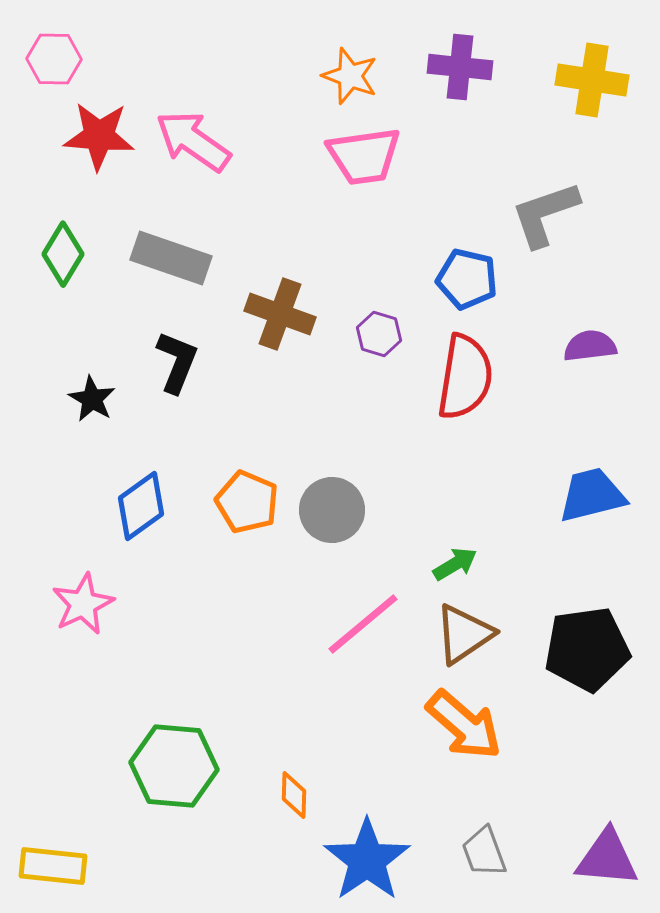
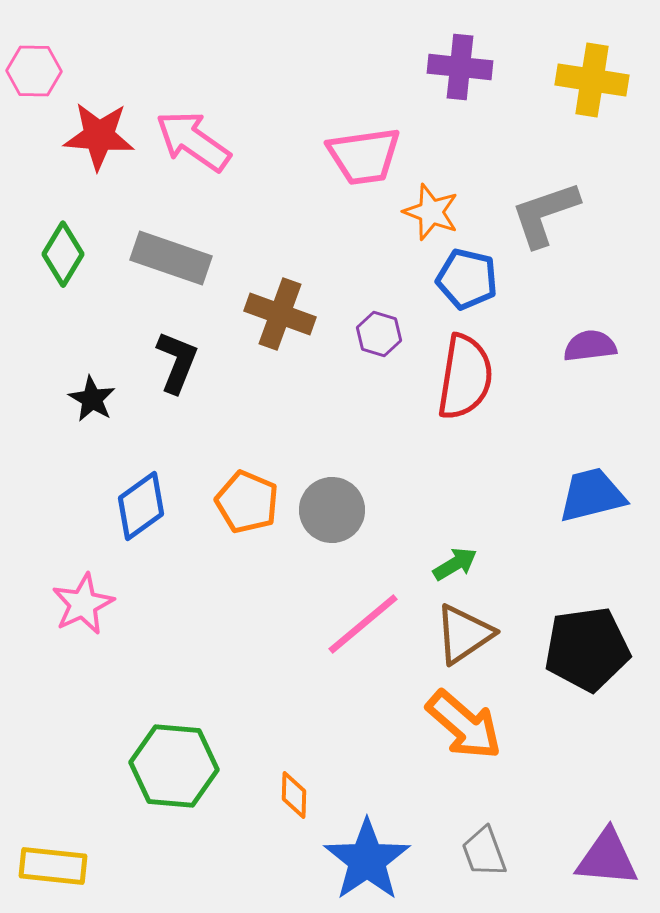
pink hexagon: moved 20 px left, 12 px down
orange star: moved 81 px right, 136 px down
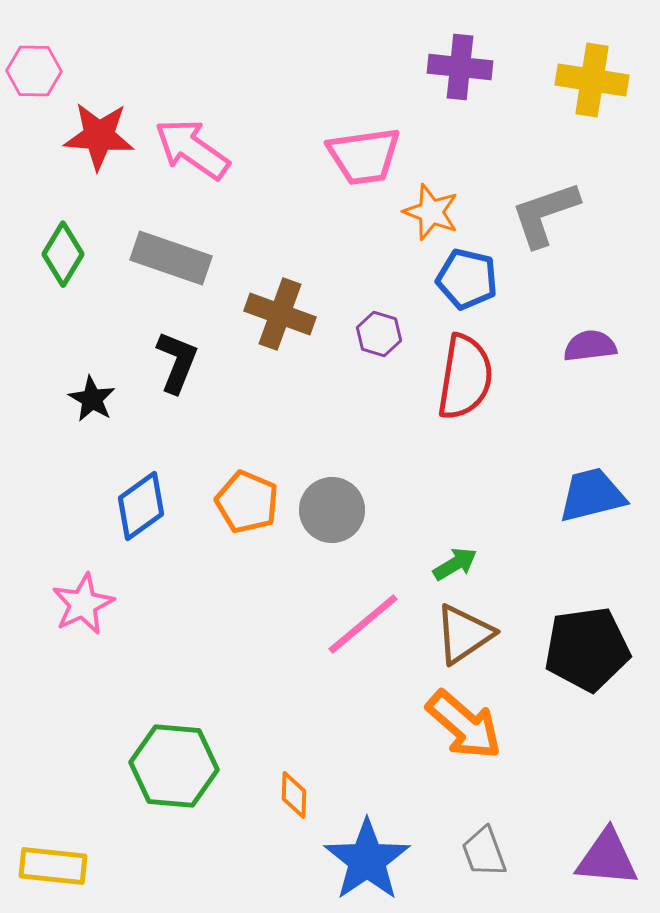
pink arrow: moved 1 px left, 8 px down
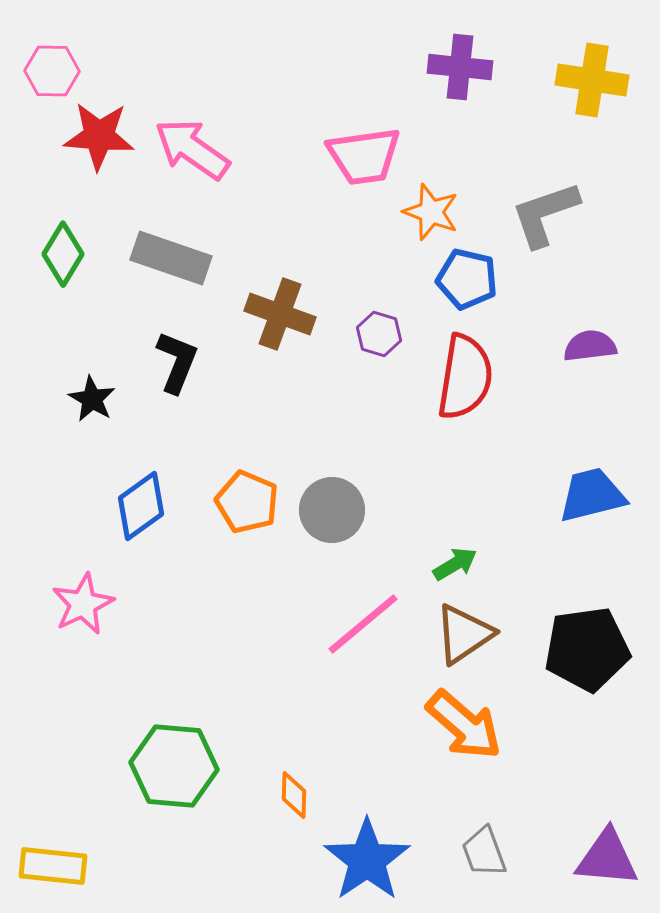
pink hexagon: moved 18 px right
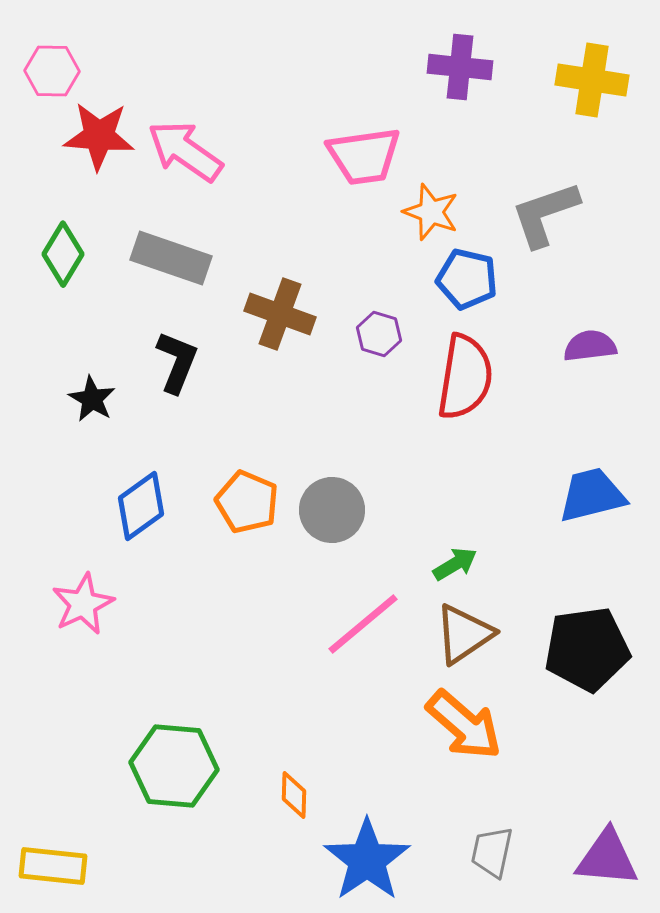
pink arrow: moved 7 px left, 2 px down
gray trapezoid: moved 8 px right; rotated 32 degrees clockwise
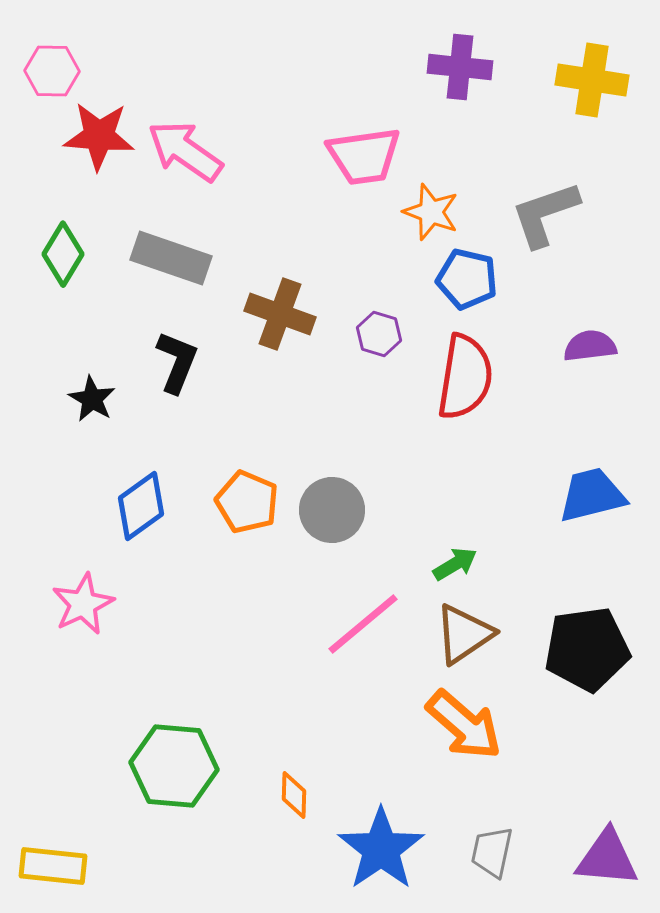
blue star: moved 14 px right, 11 px up
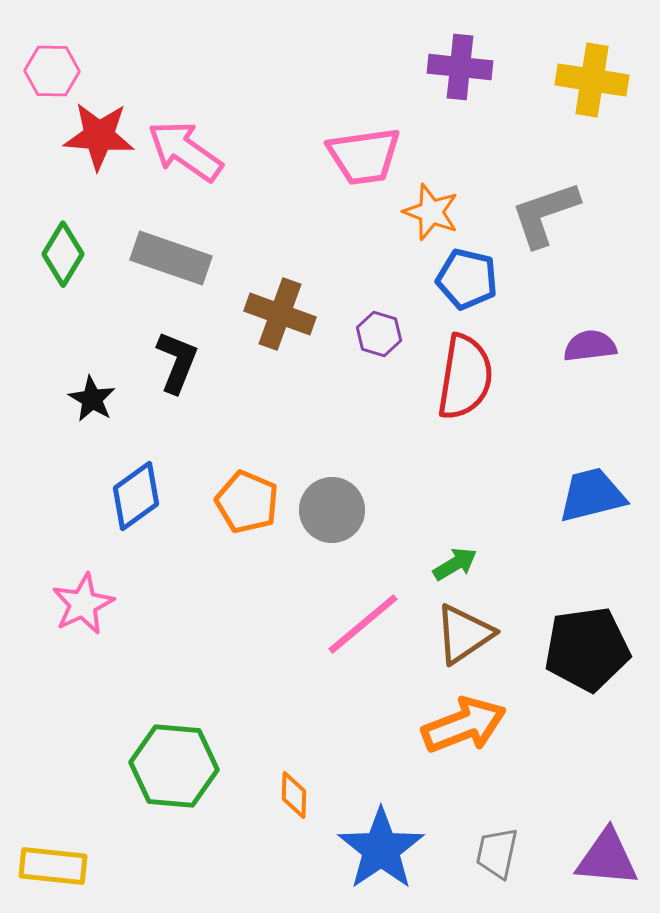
blue diamond: moved 5 px left, 10 px up
orange arrow: rotated 62 degrees counterclockwise
gray trapezoid: moved 5 px right, 1 px down
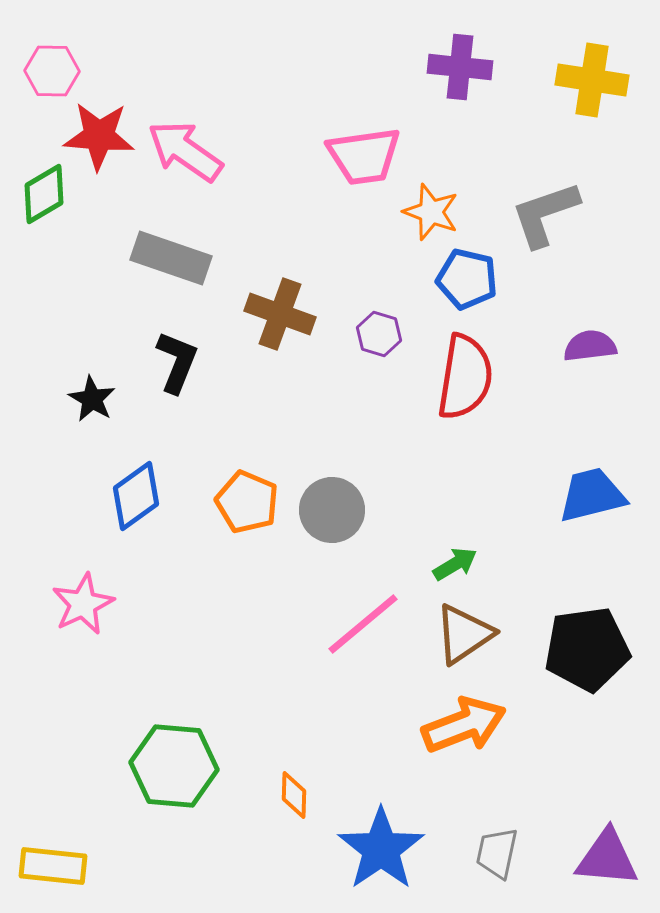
green diamond: moved 19 px left, 60 px up; rotated 28 degrees clockwise
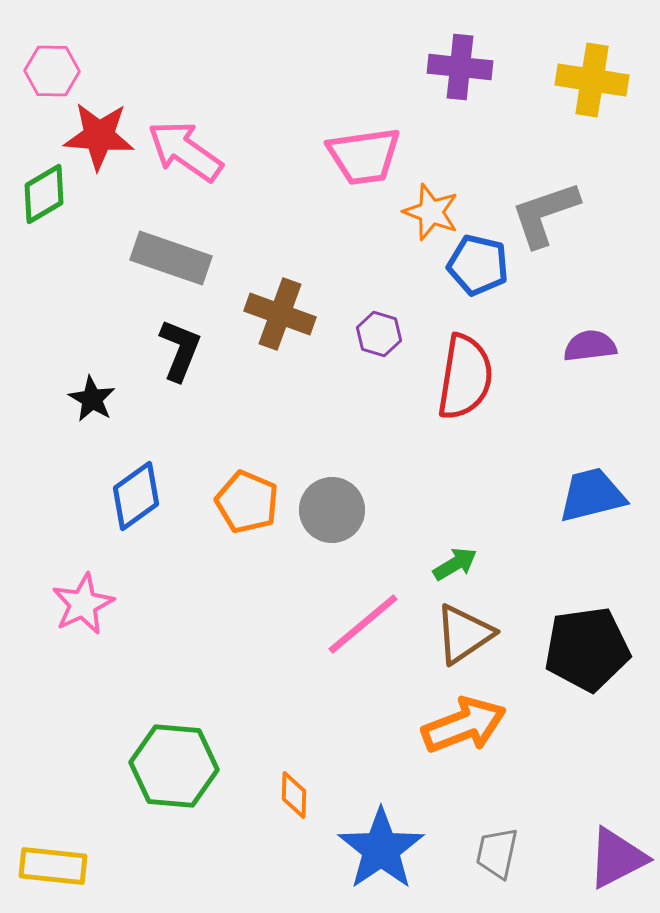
blue pentagon: moved 11 px right, 14 px up
black L-shape: moved 3 px right, 12 px up
purple triangle: moved 10 px right; rotated 32 degrees counterclockwise
